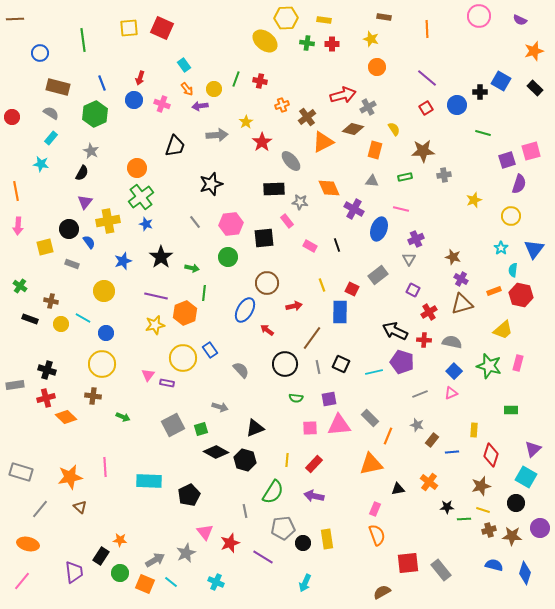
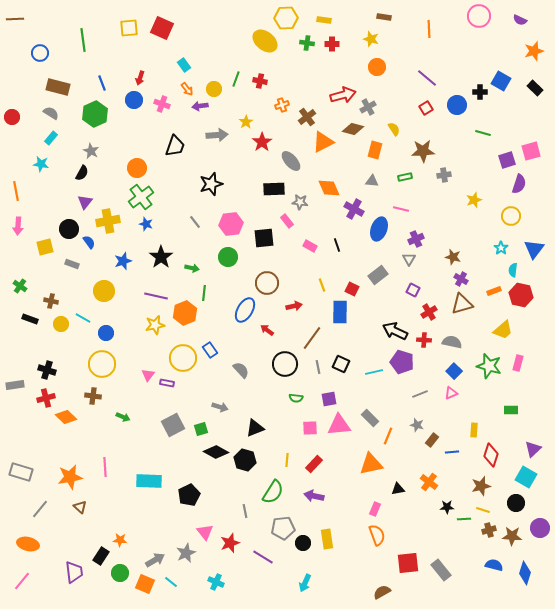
orange line at (427, 29): moved 2 px right
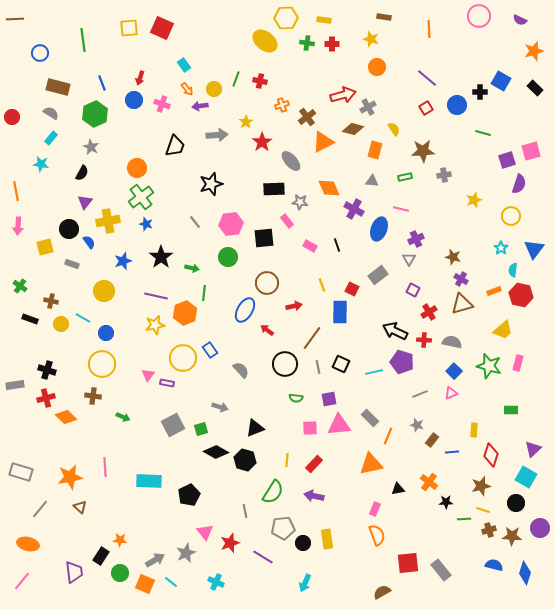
gray star at (91, 151): moved 4 px up
black star at (447, 507): moved 1 px left, 5 px up
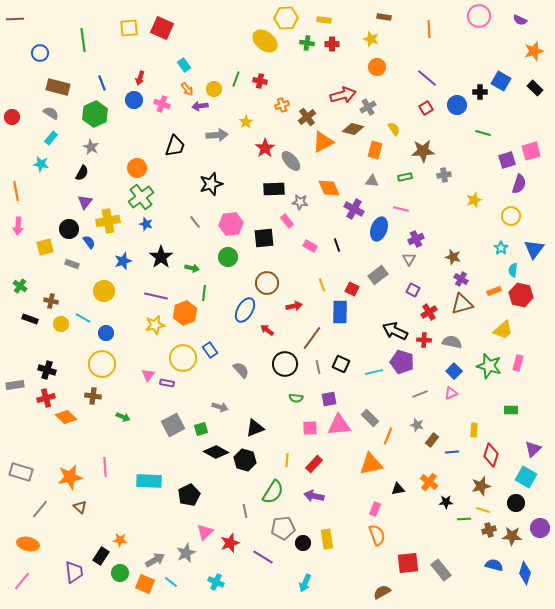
red star at (262, 142): moved 3 px right, 6 px down
pink triangle at (205, 532): rotated 24 degrees clockwise
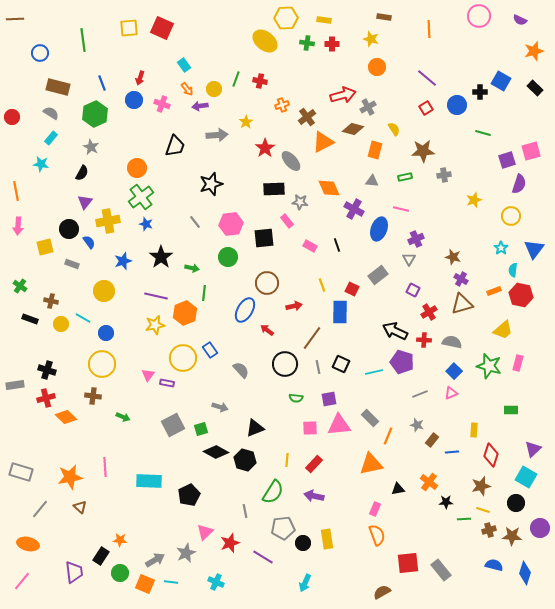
cyan line at (171, 582): rotated 32 degrees counterclockwise
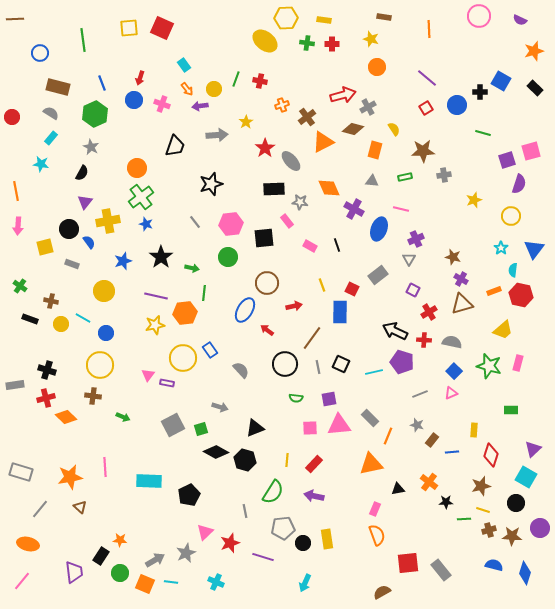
orange hexagon at (185, 313): rotated 15 degrees clockwise
yellow circle at (102, 364): moved 2 px left, 1 px down
purple line at (263, 557): rotated 15 degrees counterclockwise
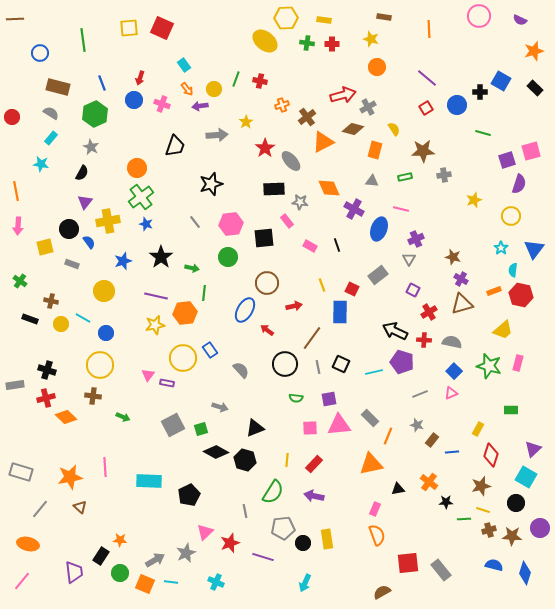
green cross at (20, 286): moved 5 px up
yellow rectangle at (474, 430): moved 4 px right, 1 px up; rotated 24 degrees clockwise
